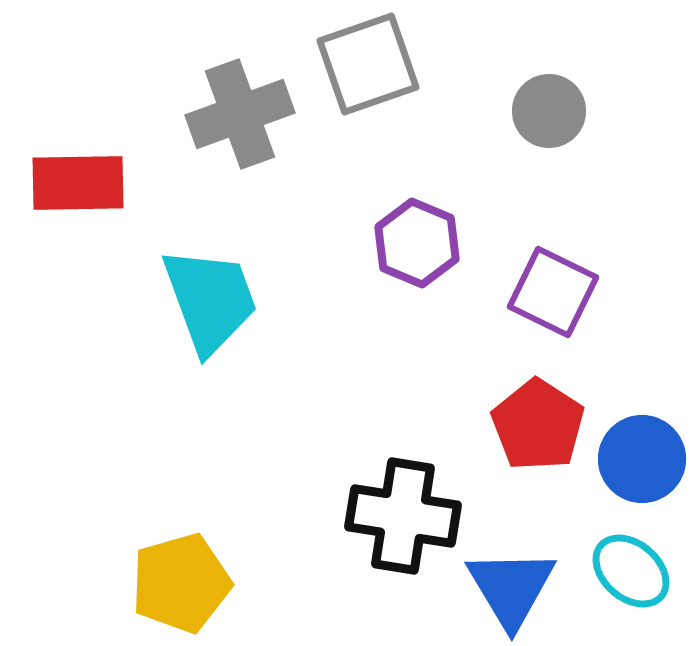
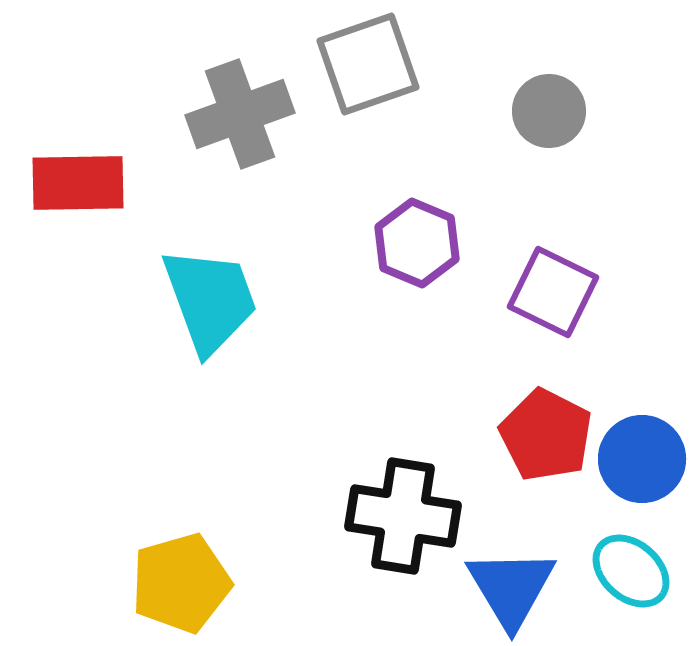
red pentagon: moved 8 px right, 10 px down; rotated 6 degrees counterclockwise
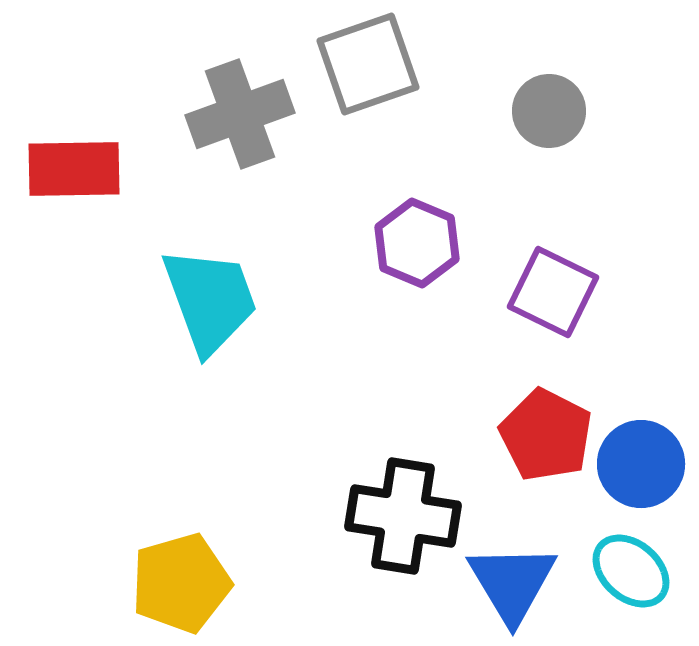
red rectangle: moved 4 px left, 14 px up
blue circle: moved 1 px left, 5 px down
blue triangle: moved 1 px right, 5 px up
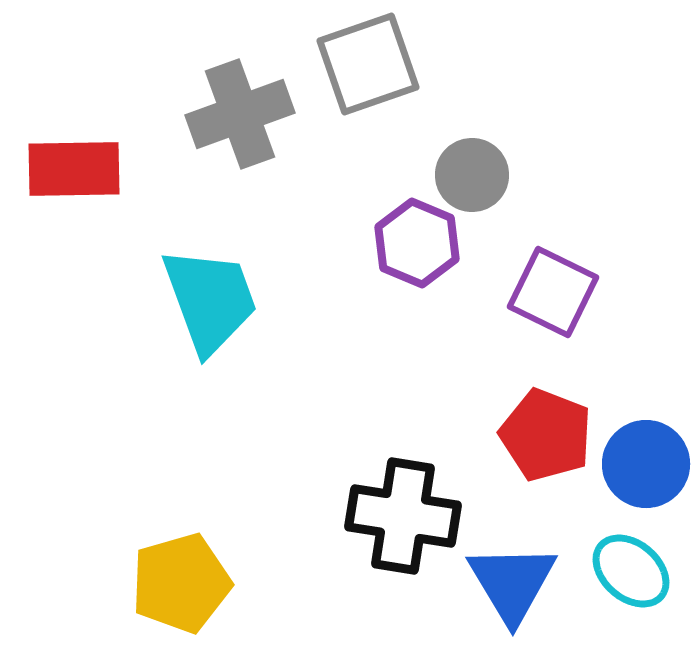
gray circle: moved 77 px left, 64 px down
red pentagon: rotated 6 degrees counterclockwise
blue circle: moved 5 px right
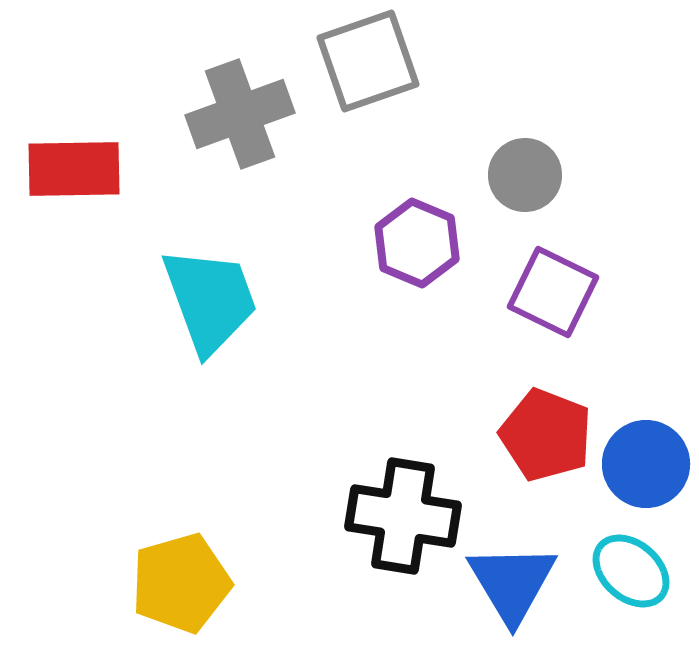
gray square: moved 3 px up
gray circle: moved 53 px right
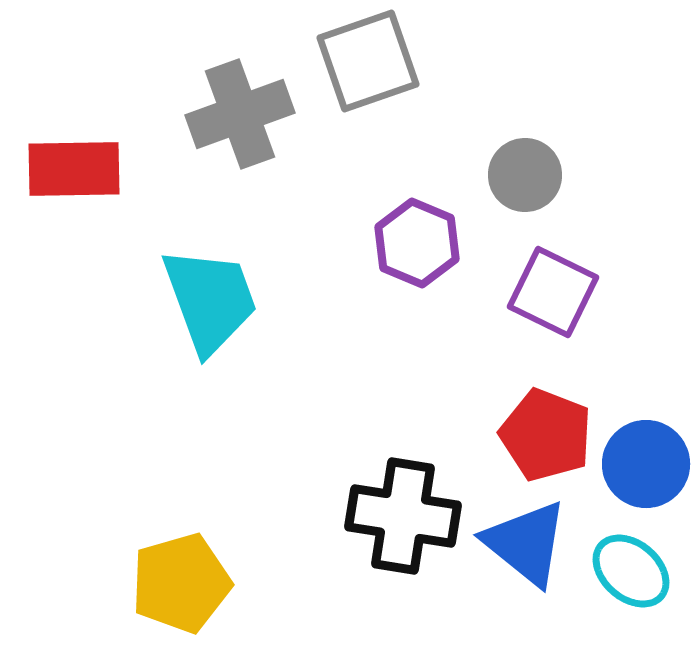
blue triangle: moved 14 px right, 40 px up; rotated 20 degrees counterclockwise
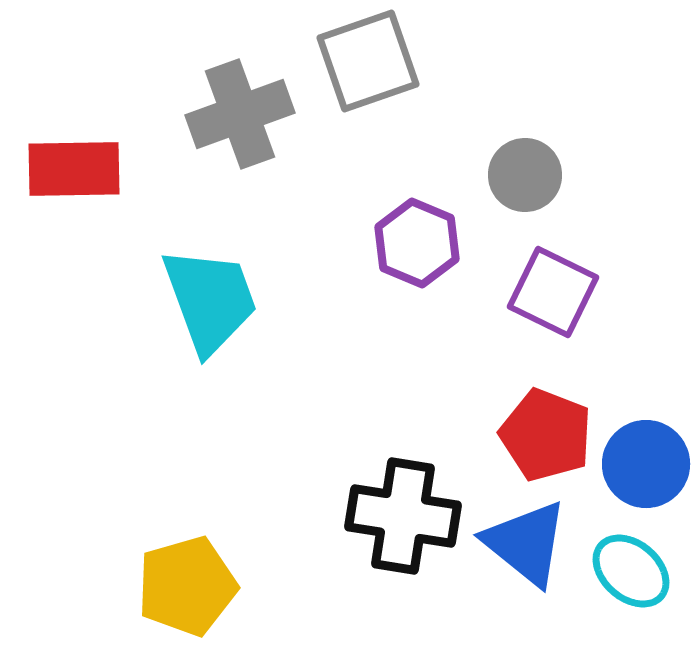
yellow pentagon: moved 6 px right, 3 px down
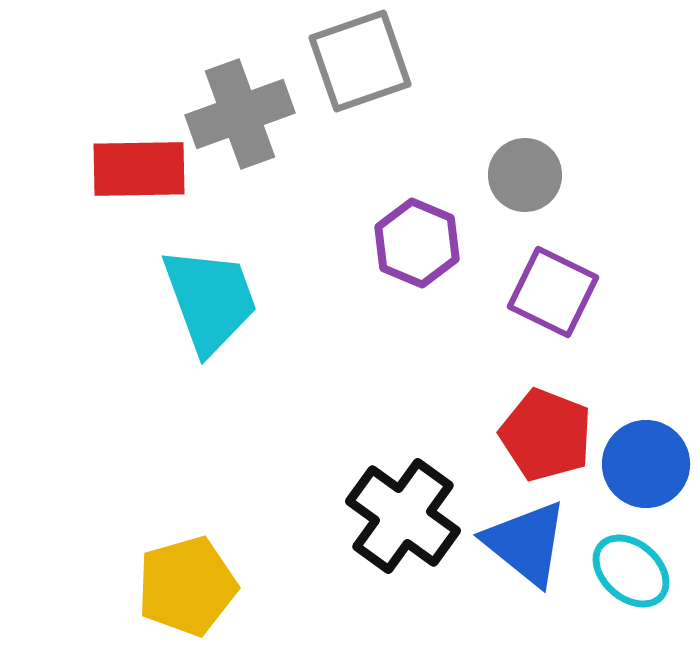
gray square: moved 8 px left
red rectangle: moved 65 px right
black cross: rotated 27 degrees clockwise
